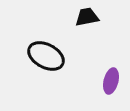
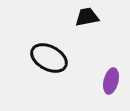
black ellipse: moved 3 px right, 2 px down
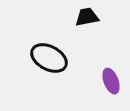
purple ellipse: rotated 35 degrees counterclockwise
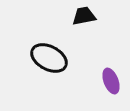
black trapezoid: moved 3 px left, 1 px up
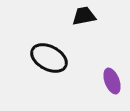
purple ellipse: moved 1 px right
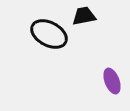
black ellipse: moved 24 px up
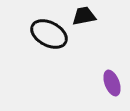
purple ellipse: moved 2 px down
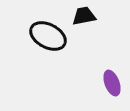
black ellipse: moved 1 px left, 2 px down
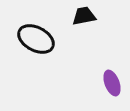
black ellipse: moved 12 px left, 3 px down
